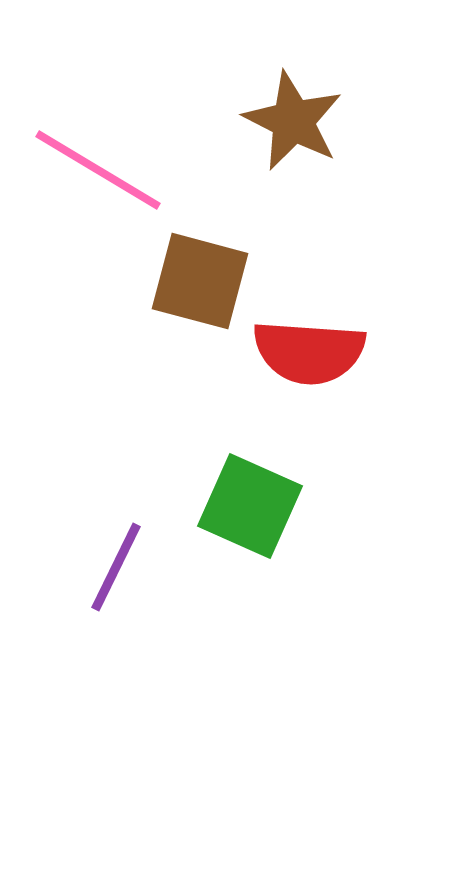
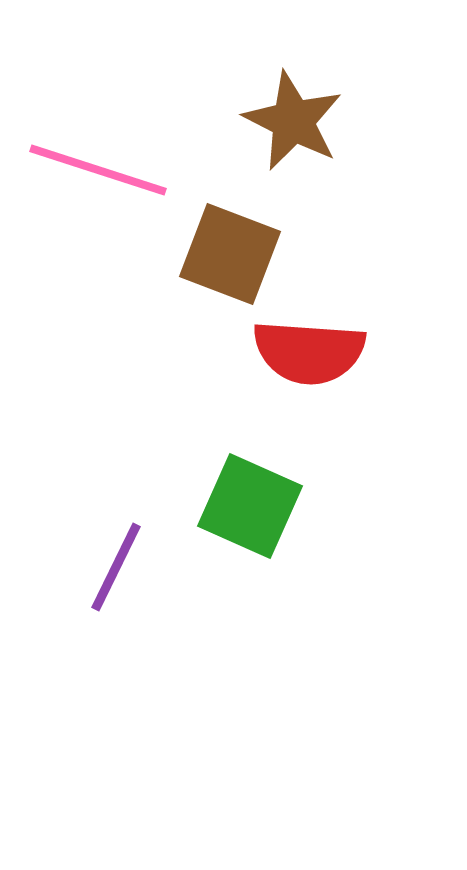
pink line: rotated 13 degrees counterclockwise
brown square: moved 30 px right, 27 px up; rotated 6 degrees clockwise
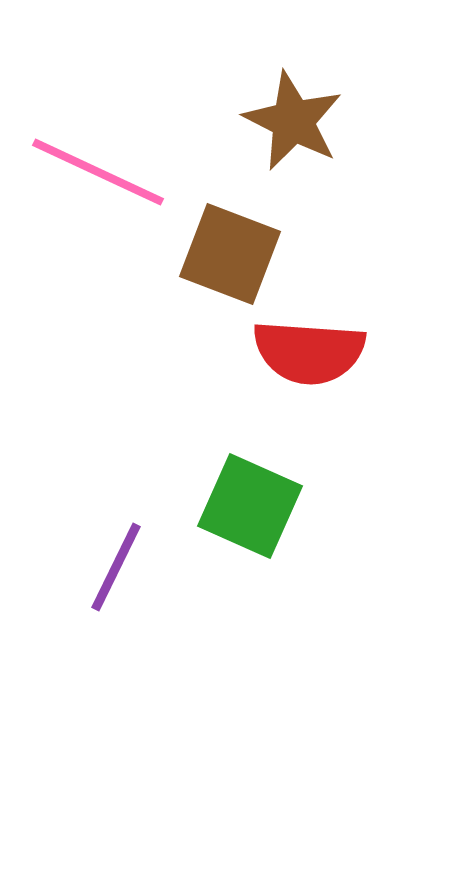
pink line: moved 2 px down; rotated 7 degrees clockwise
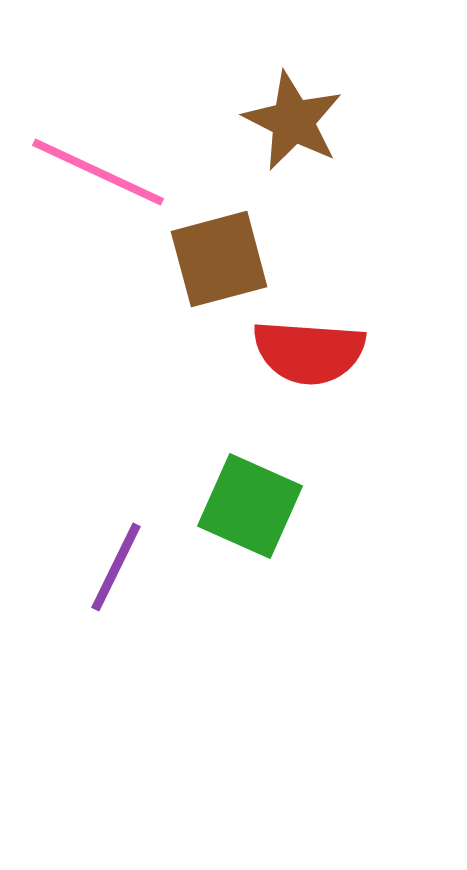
brown square: moved 11 px left, 5 px down; rotated 36 degrees counterclockwise
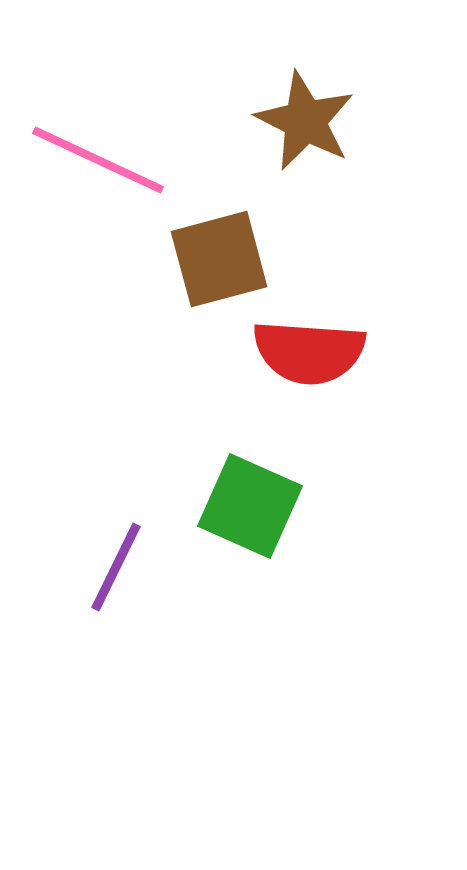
brown star: moved 12 px right
pink line: moved 12 px up
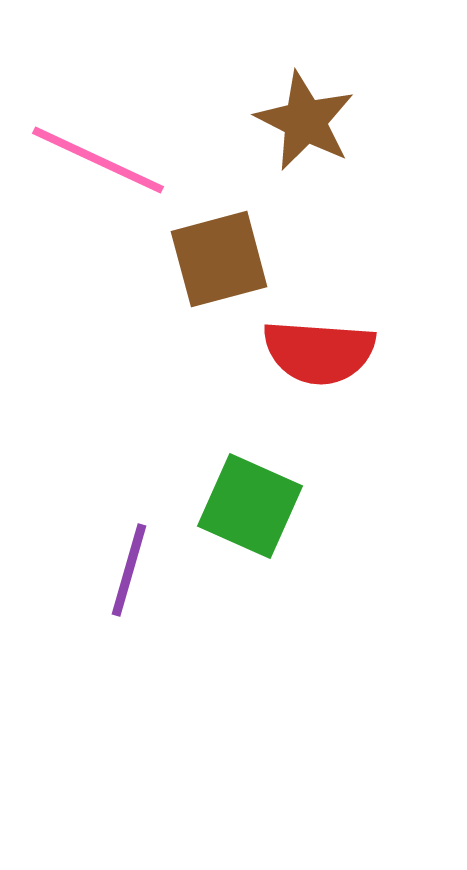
red semicircle: moved 10 px right
purple line: moved 13 px right, 3 px down; rotated 10 degrees counterclockwise
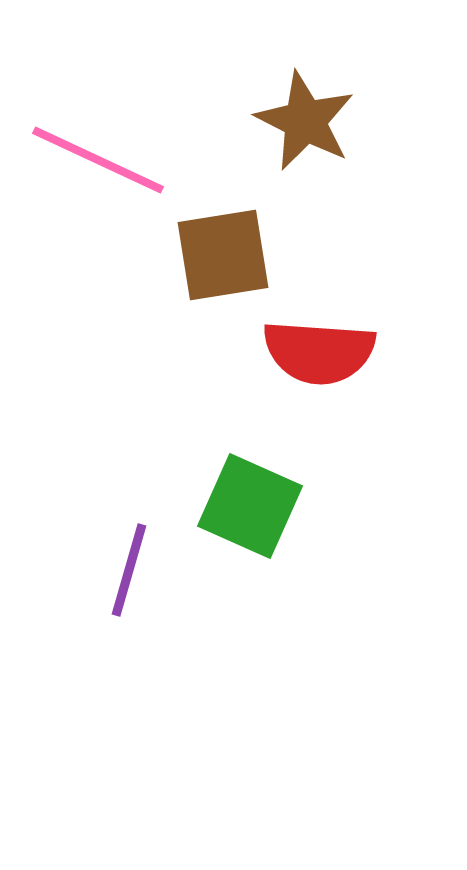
brown square: moved 4 px right, 4 px up; rotated 6 degrees clockwise
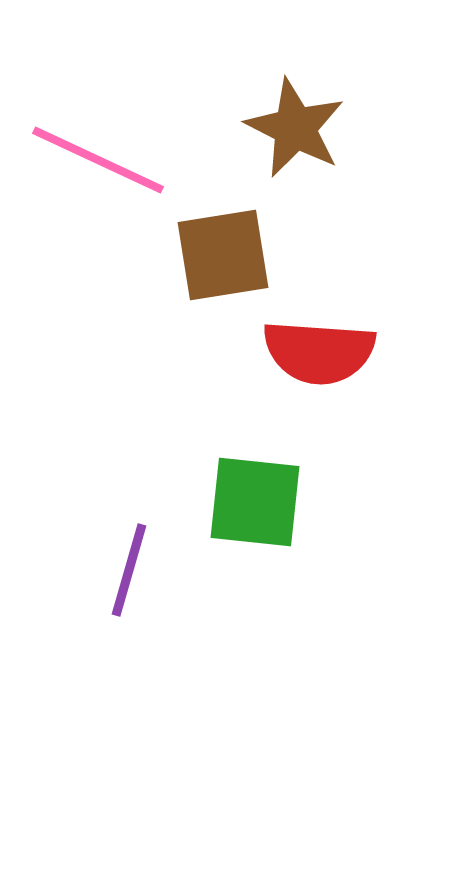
brown star: moved 10 px left, 7 px down
green square: moved 5 px right, 4 px up; rotated 18 degrees counterclockwise
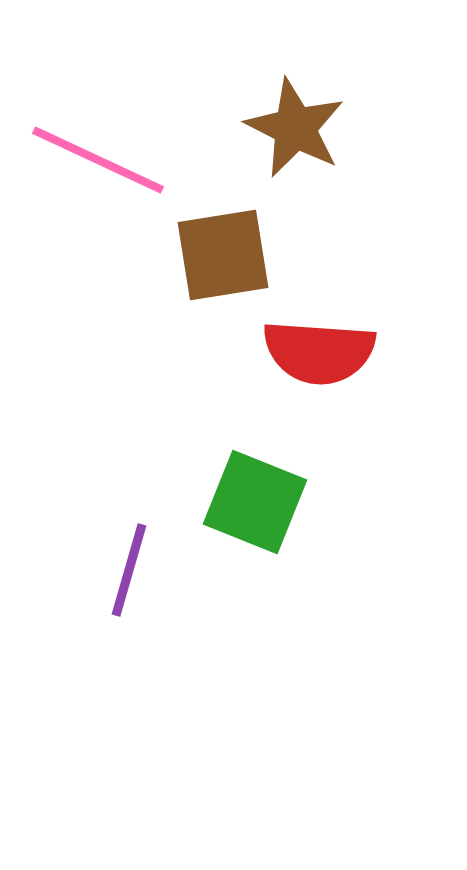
green square: rotated 16 degrees clockwise
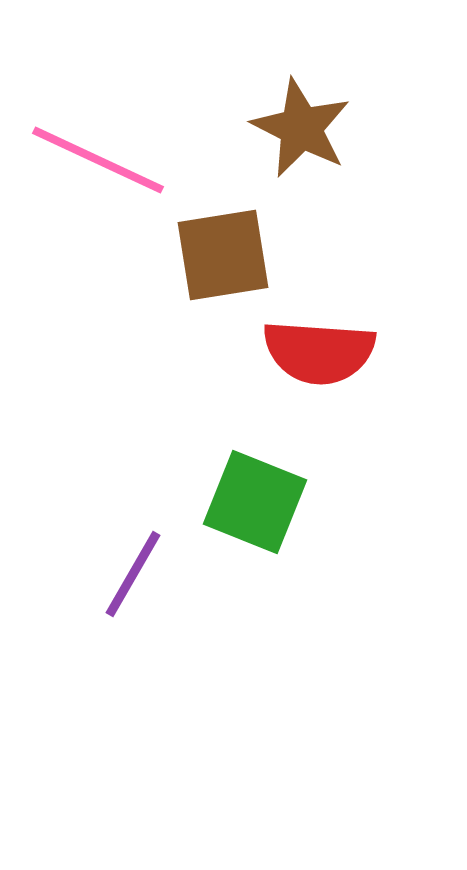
brown star: moved 6 px right
purple line: moved 4 px right, 4 px down; rotated 14 degrees clockwise
